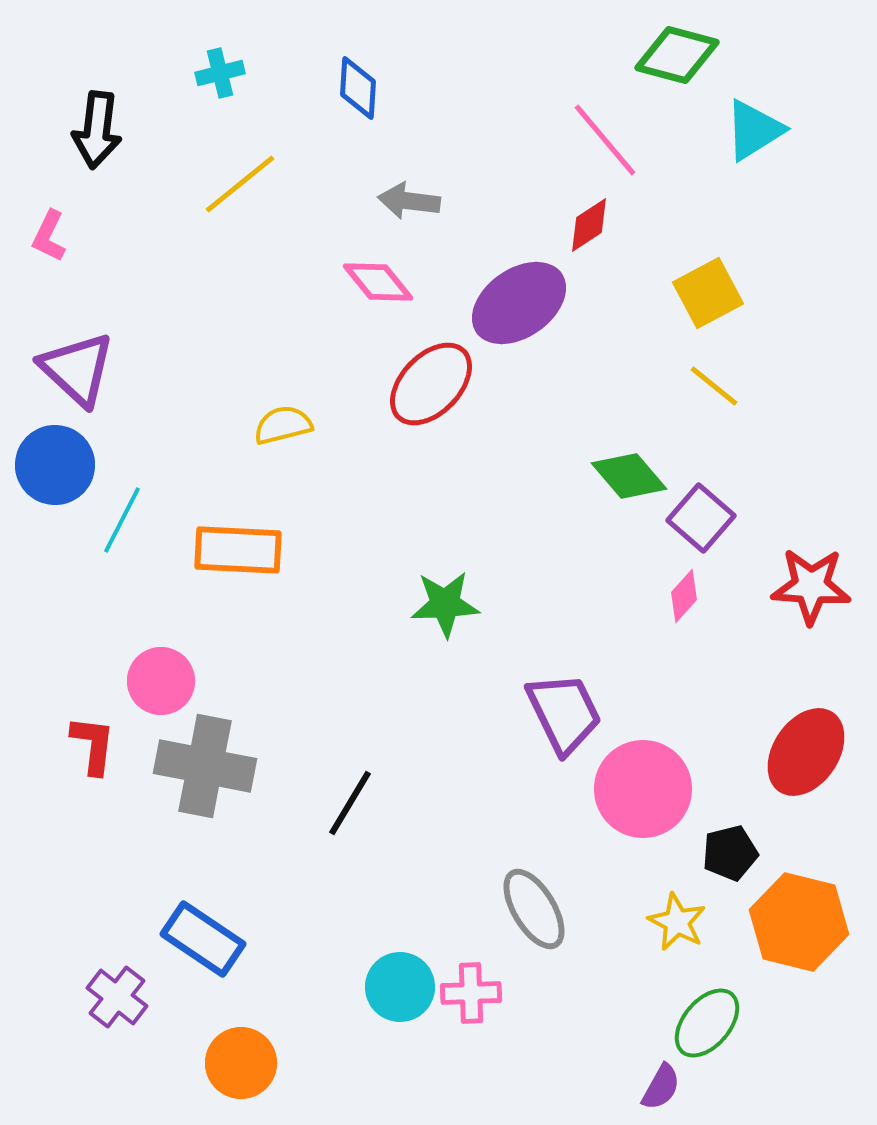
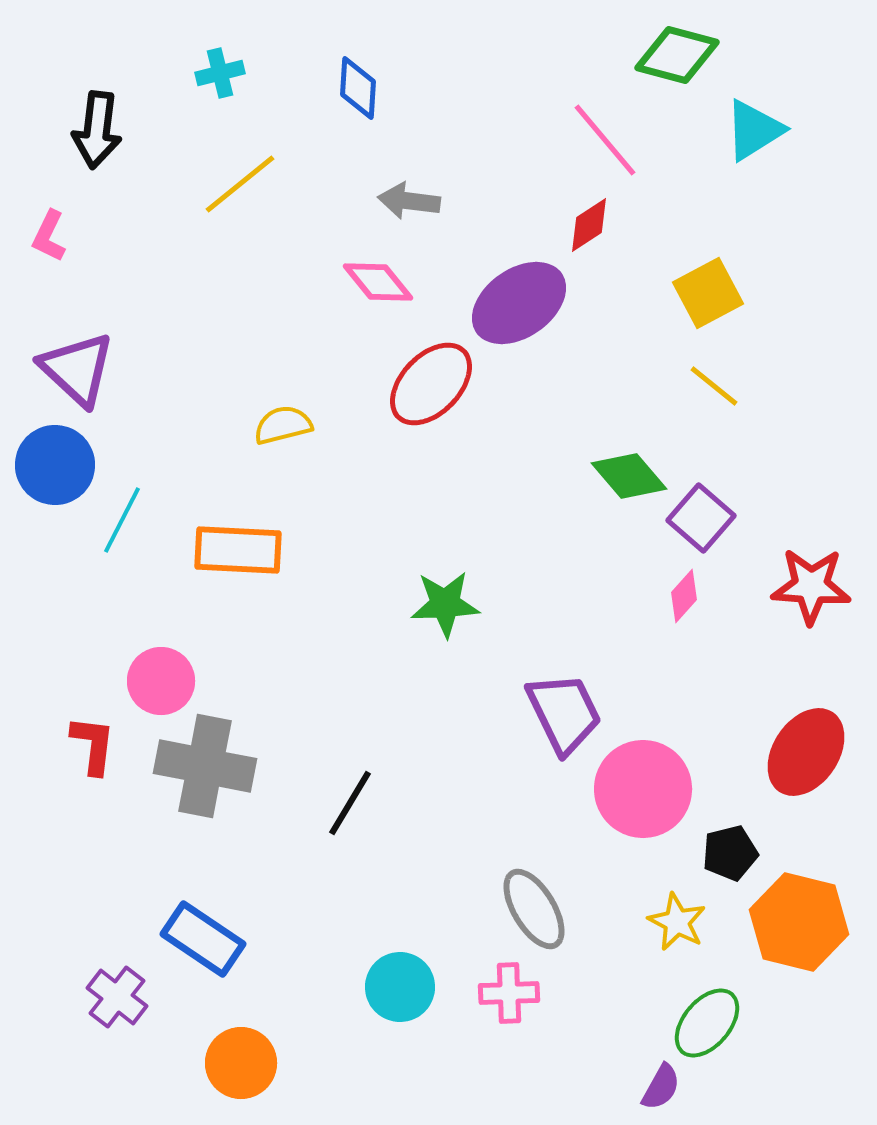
pink cross at (471, 993): moved 38 px right
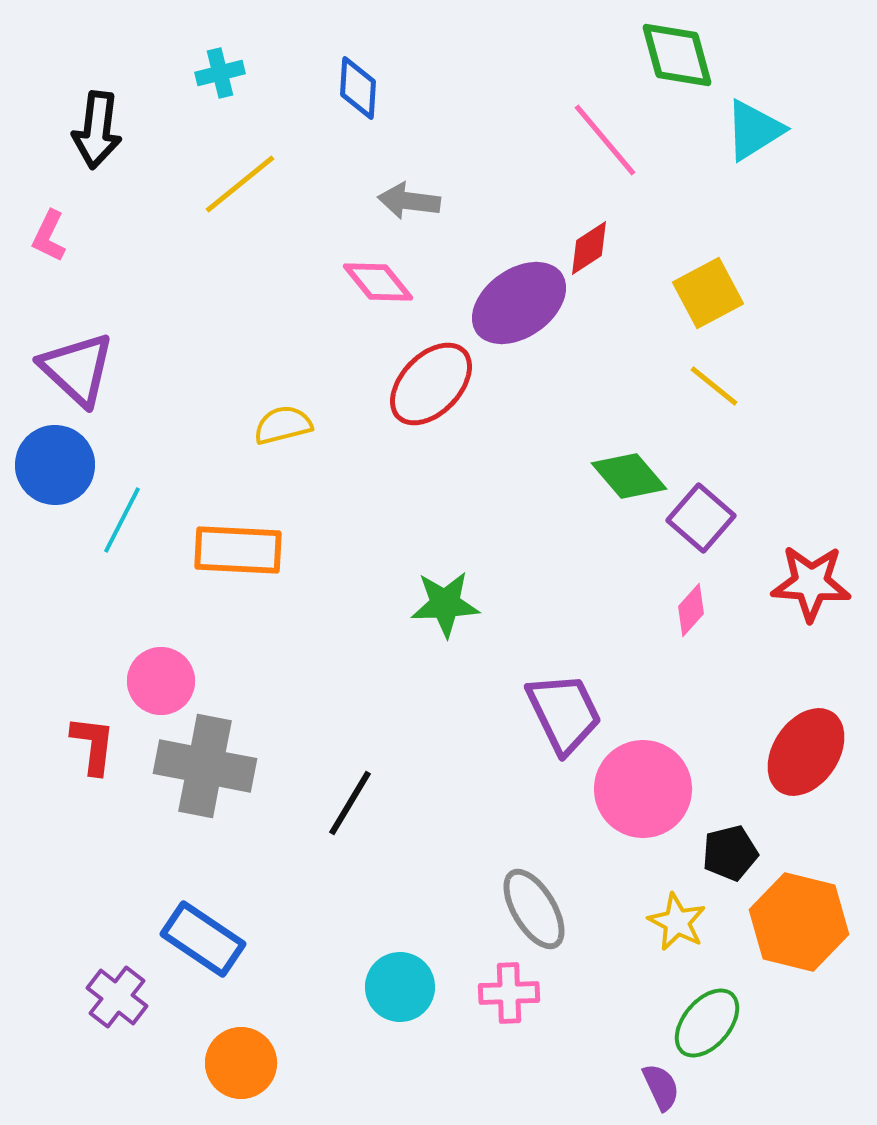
green diamond at (677, 55): rotated 60 degrees clockwise
red diamond at (589, 225): moved 23 px down
red star at (811, 586): moved 3 px up
pink diamond at (684, 596): moved 7 px right, 14 px down
purple semicircle at (661, 1087): rotated 54 degrees counterclockwise
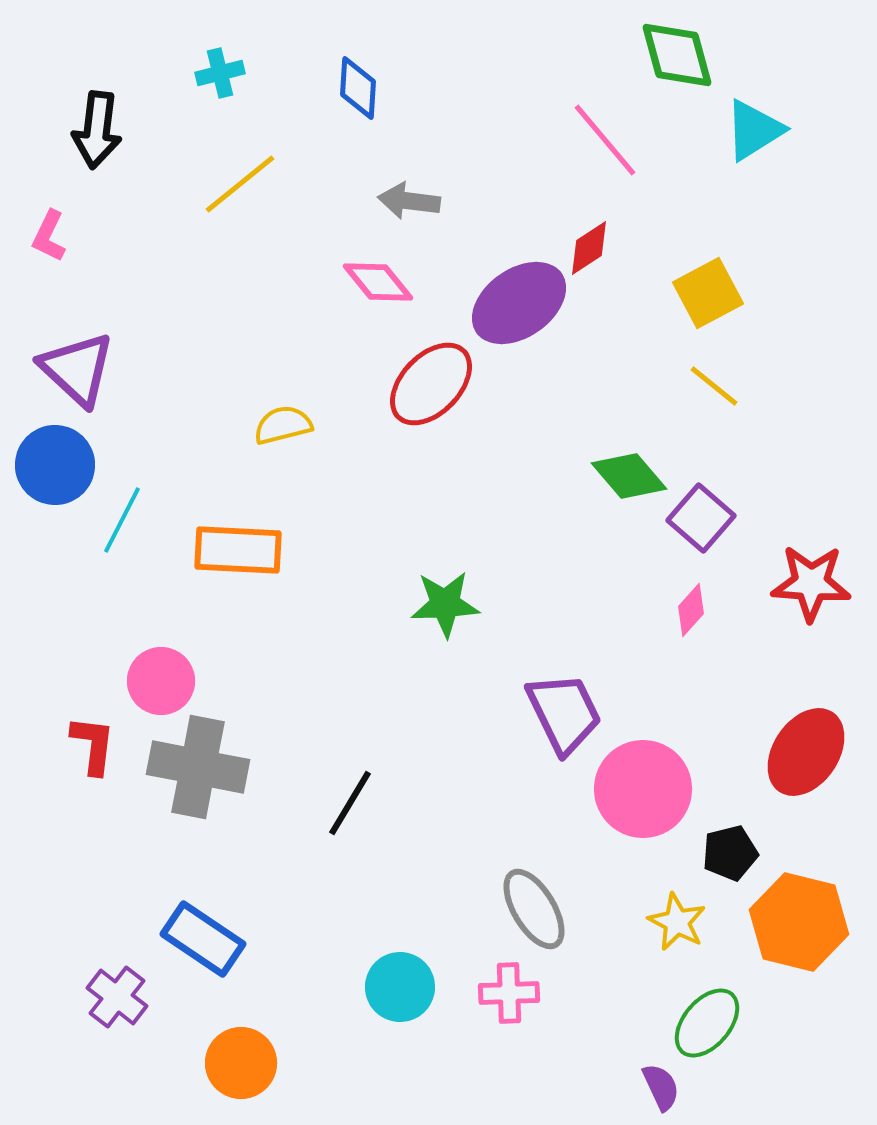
gray cross at (205, 766): moved 7 px left, 1 px down
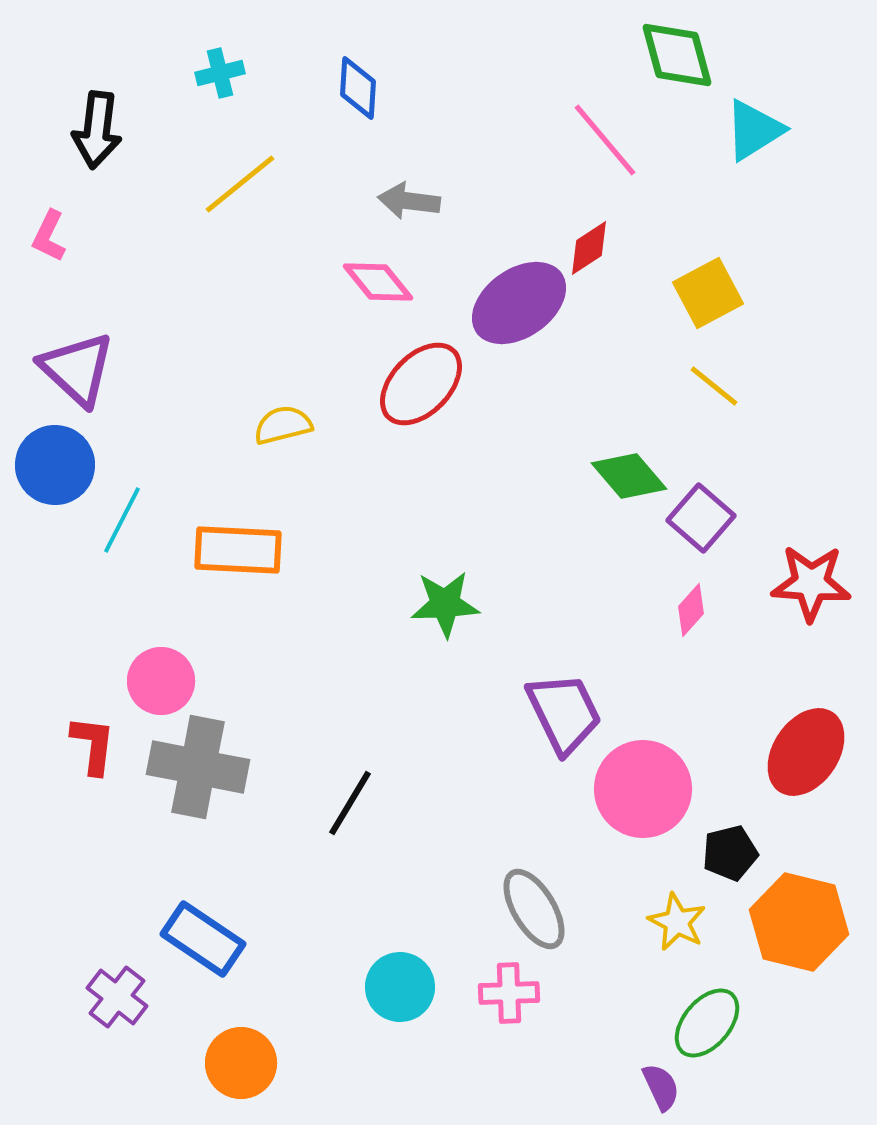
red ellipse at (431, 384): moved 10 px left
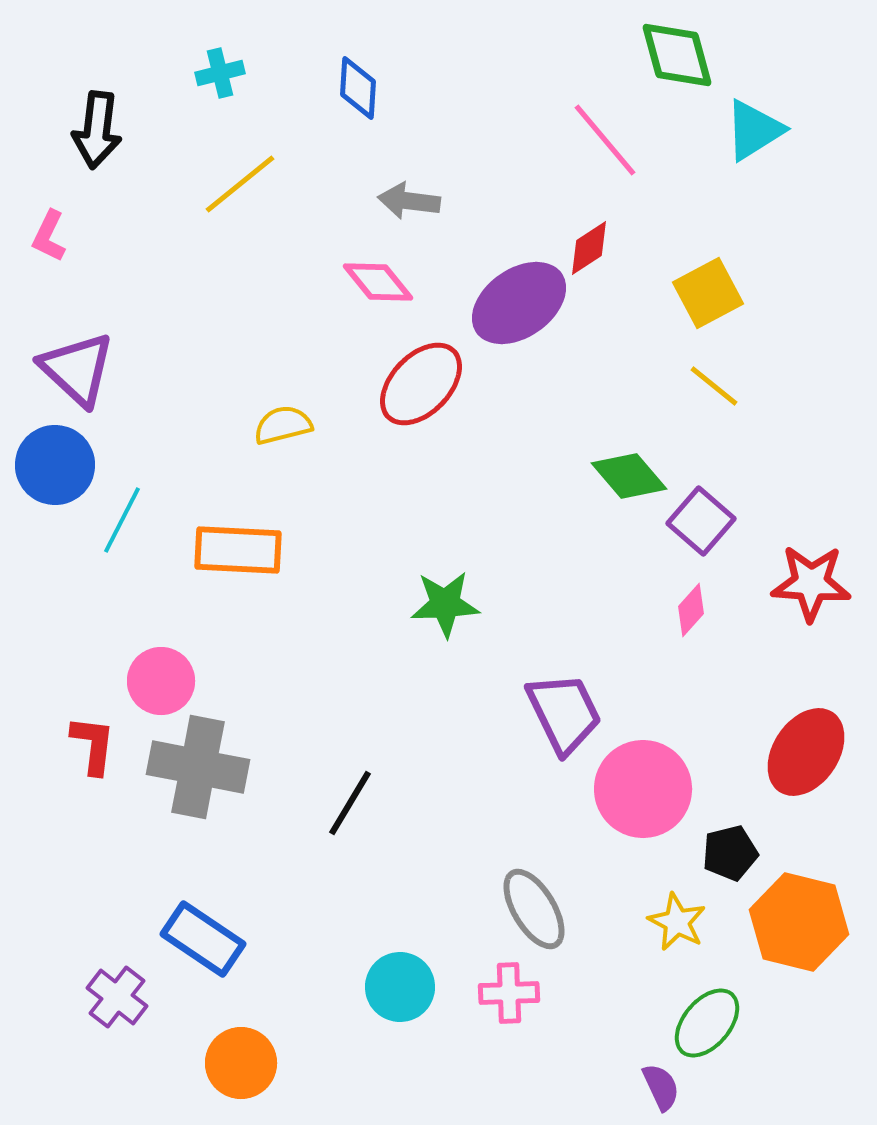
purple square at (701, 518): moved 3 px down
